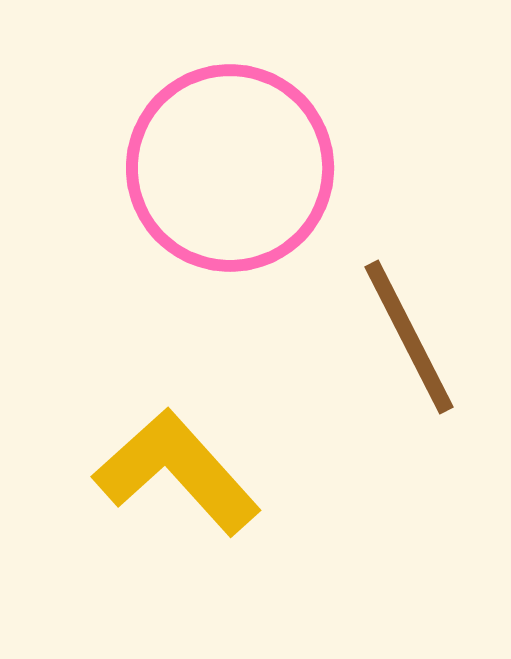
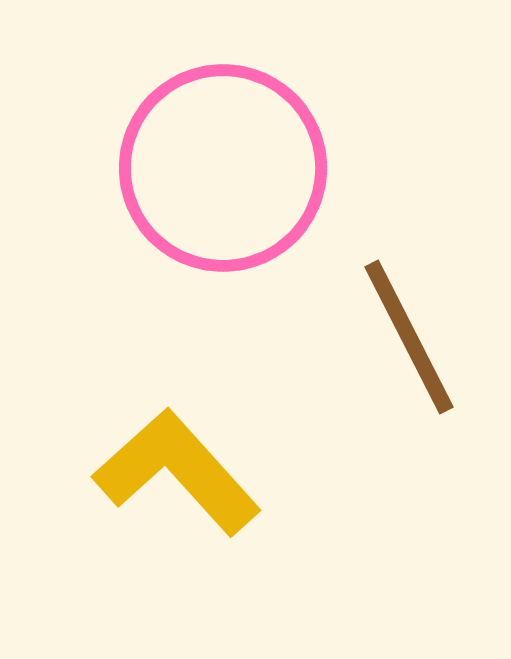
pink circle: moved 7 px left
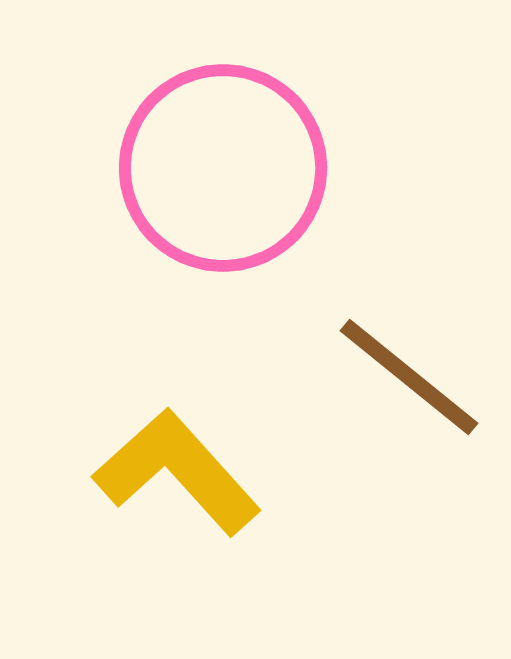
brown line: moved 40 px down; rotated 24 degrees counterclockwise
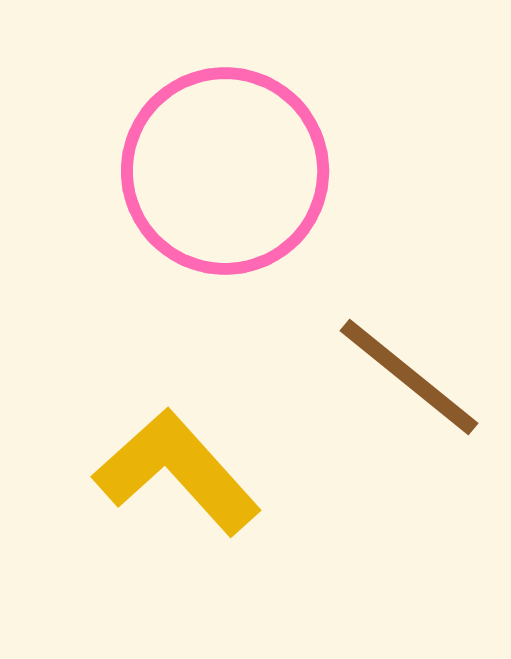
pink circle: moved 2 px right, 3 px down
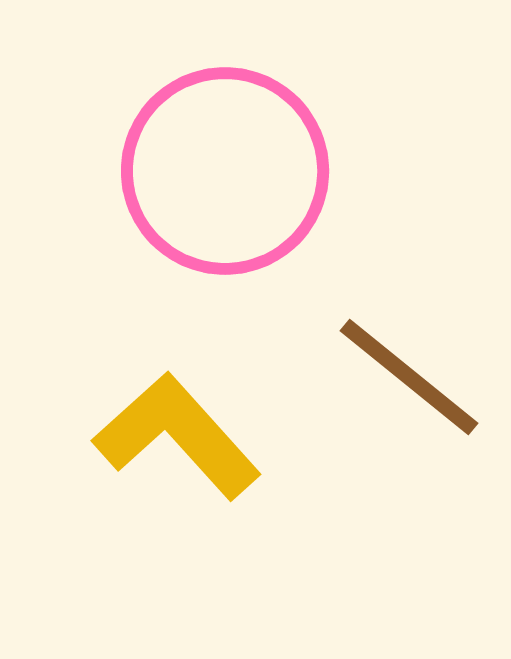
yellow L-shape: moved 36 px up
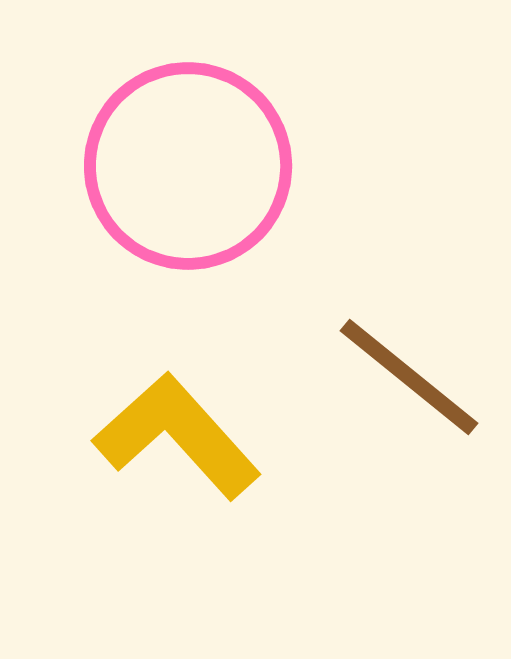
pink circle: moved 37 px left, 5 px up
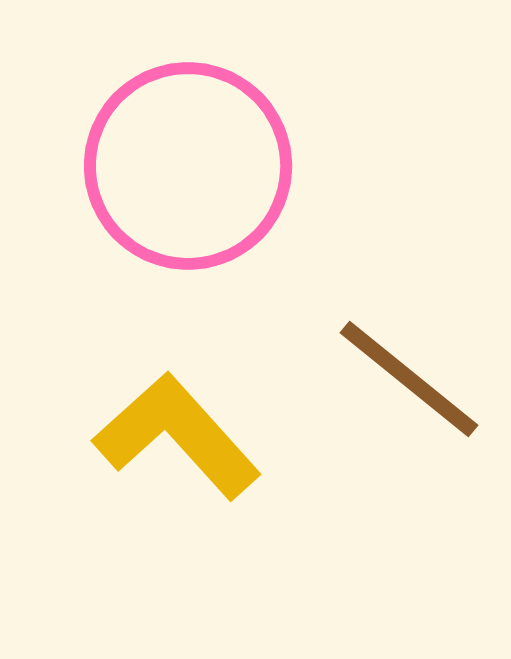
brown line: moved 2 px down
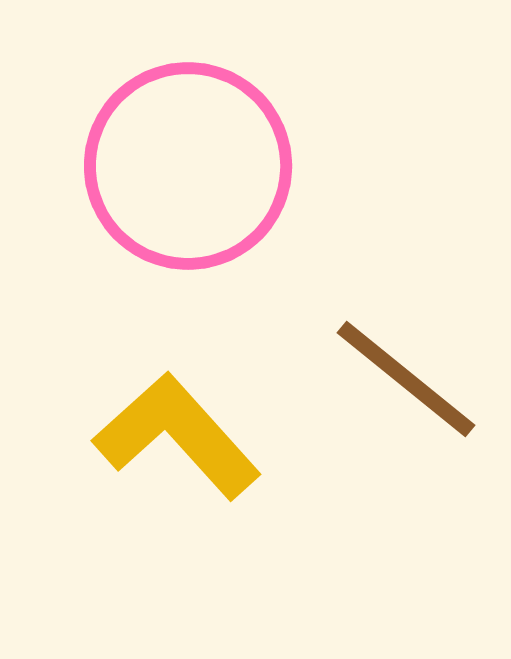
brown line: moved 3 px left
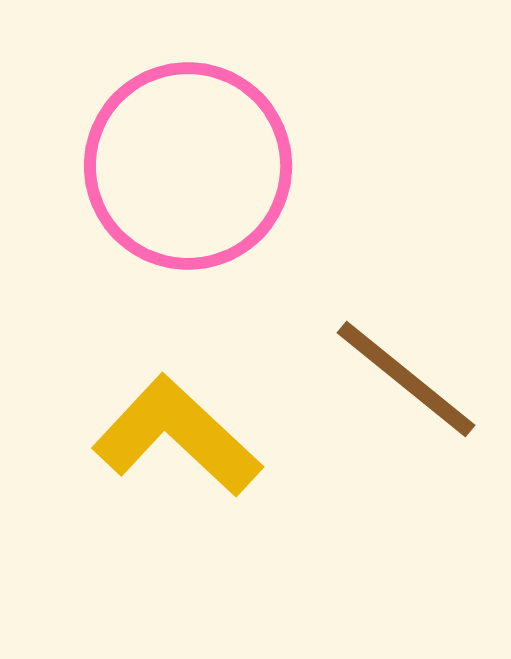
yellow L-shape: rotated 5 degrees counterclockwise
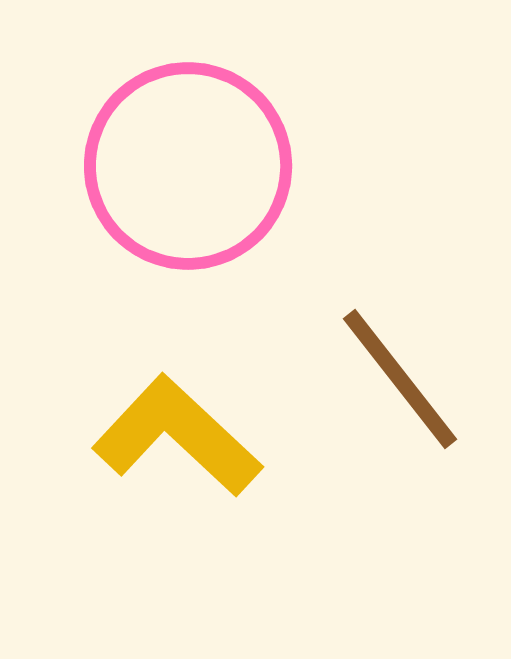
brown line: moved 6 px left; rotated 13 degrees clockwise
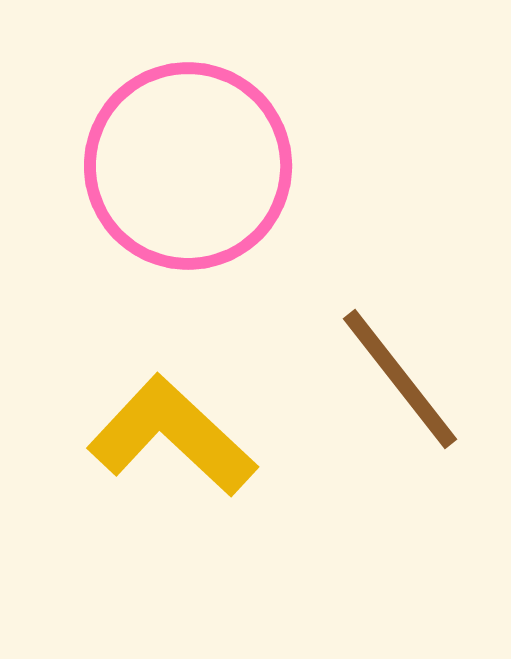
yellow L-shape: moved 5 px left
